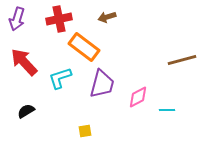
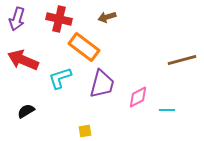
red cross: rotated 25 degrees clockwise
red arrow: moved 1 px left, 2 px up; rotated 24 degrees counterclockwise
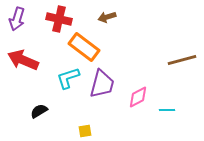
cyan L-shape: moved 8 px right
black semicircle: moved 13 px right
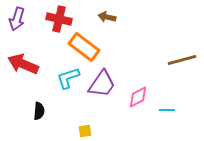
brown arrow: rotated 30 degrees clockwise
red arrow: moved 4 px down
purple trapezoid: rotated 20 degrees clockwise
black semicircle: rotated 126 degrees clockwise
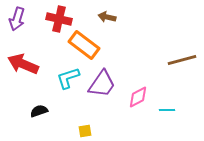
orange rectangle: moved 2 px up
black semicircle: rotated 114 degrees counterclockwise
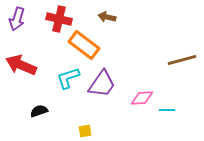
red arrow: moved 2 px left, 1 px down
pink diamond: moved 4 px right, 1 px down; rotated 25 degrees clockwise
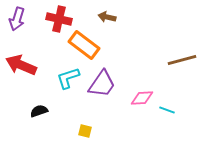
cyan line: rotated 21 degrees clockwise
yellow square: rotated 24 degrees clockwise
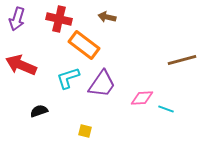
cyan line: moved 1 px left, 1 px up
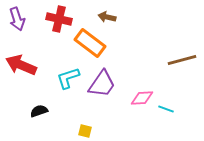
purple arrow: rotated 35 degrees counterclockwise
orange rectangle: moved 6 px right, 2 px up
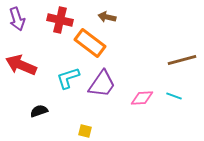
red cross: moved 1 px right, 1 px down
cyan line: moved 8 px right, 13 px up
